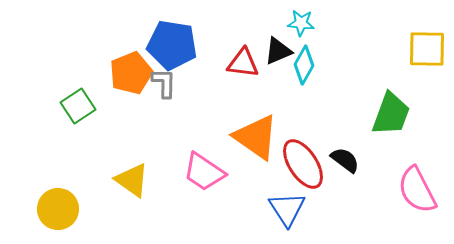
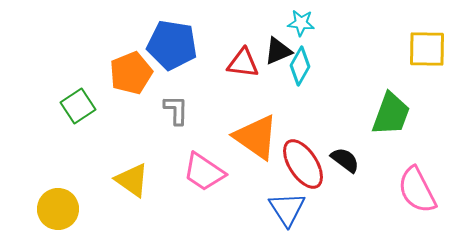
cyan diamond: moved 4 px left, 1 px down
gray L-shape: moved 12 px right, 27 px down
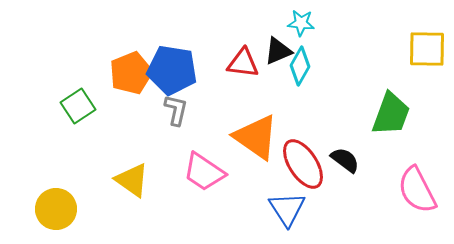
blue pentagon: moved 25 px down
gray L-shape: rotated 12 degrees clockwise
yellow circle: moved 2 px left
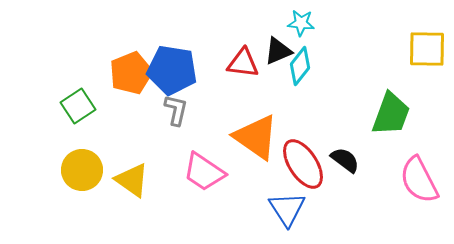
cyan diamond: rotated 9 degrees clockwise
pink semicircle: moved 2 px right, 10 px up
yellow circle: moved 26 px right, 39 px up
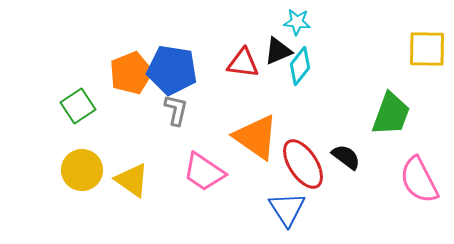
cyan star: moved 4 px left, 1 px up
black semicircle: moved 1 px right, 3 px up
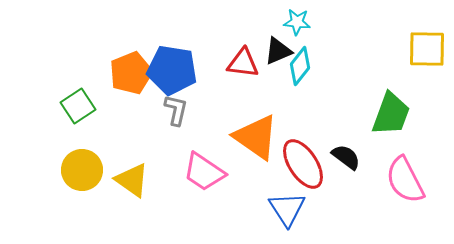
pink semicircle: moved 14 px left
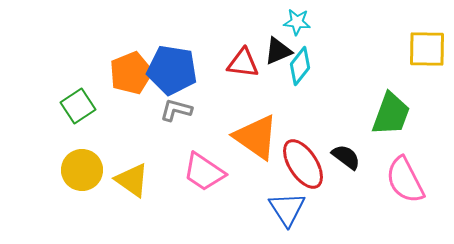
gray L-shape: rotated 88 degrees counterclockwise
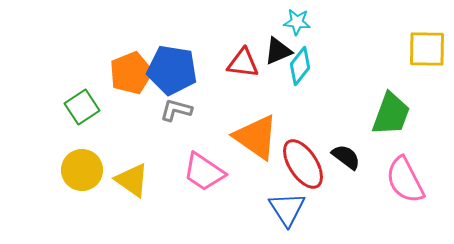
green square: moved 4 px right, 1 px down
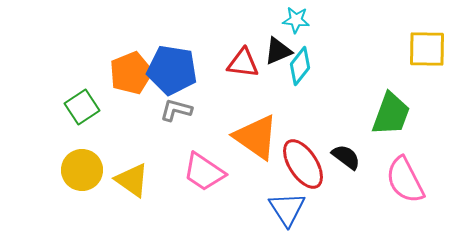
cyan star: moved 1 px left, 2 px up
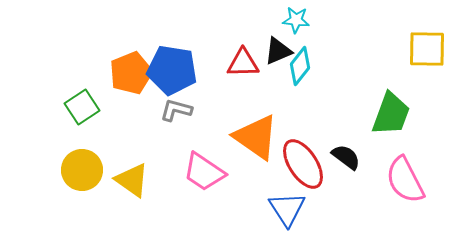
red triangle: rotated 8 degrees counterclockwise
